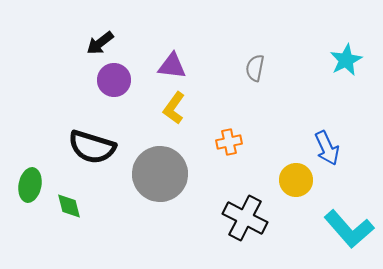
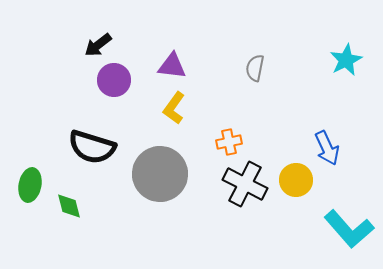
black arrow: moved 2 px left, 2 px down
black cross: moved 34 px up
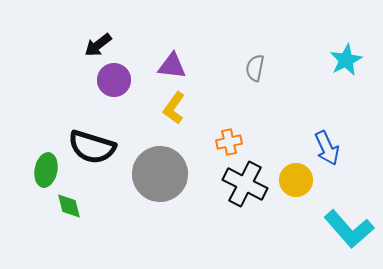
green ellipse: moved 16 px right, 15 px up
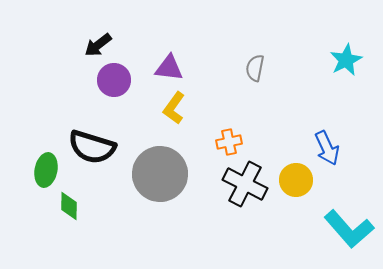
purple triangle: moved 3 px left, 2 px down
green diamond: rotated 16 degrees clockwise
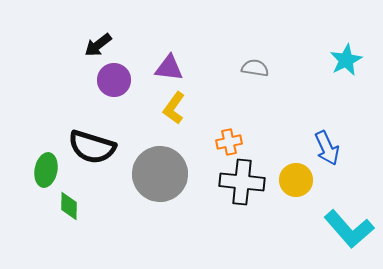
gray semicircle: rotated 88 degrees clockwise
black cross: moved 3 px left, 2 px up; rotated 21 degrees counterclockwise
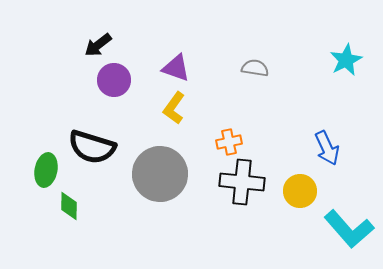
purple triangle: moved 7 px right; rotated 12 degrees clockwise
yellow circle: moved 4 px right, 11 px down
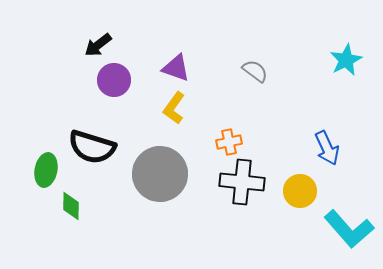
gray semicircle: moved 3 px down; rotated 28 degrees clockwise
green diamond: moved 2 px right
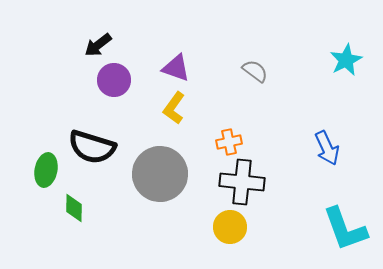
yellow circle: moved 70 px left, 36 px down
green diamond: moved 3 px right, 2 px down
cyan L-shape: moved 4 px left; rotated 21 degrees clockwise
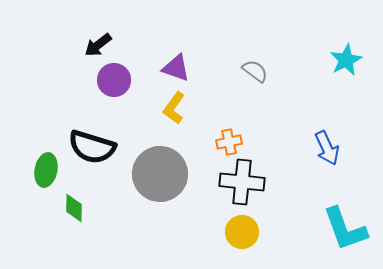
yellow circle: moved 12 px right, 5 px down
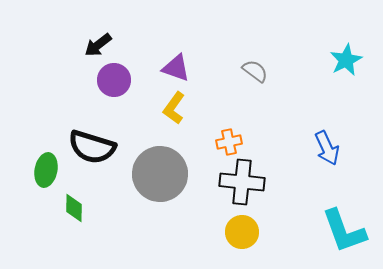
cyan L-shape: moved 1 px left, 2 px down
